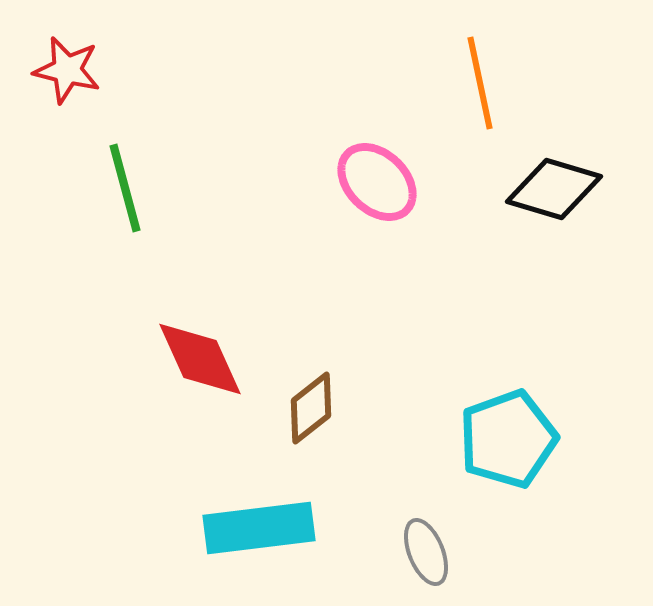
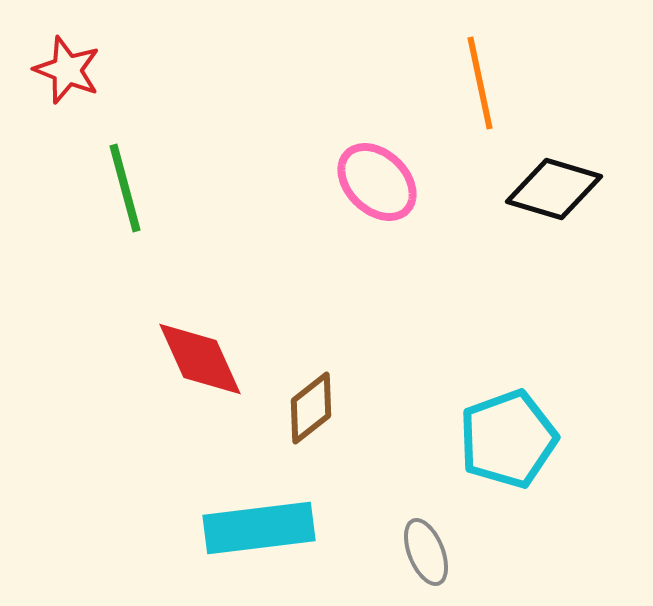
red star: rotated 8 degrees clockwise
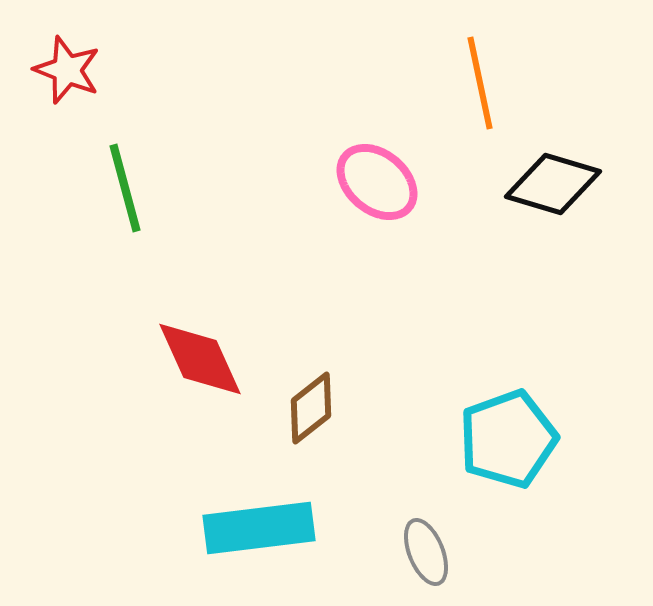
pink ellipse: rotated 4 degrees counterclockwise
black diamond: moved 1 px left, 5 px up
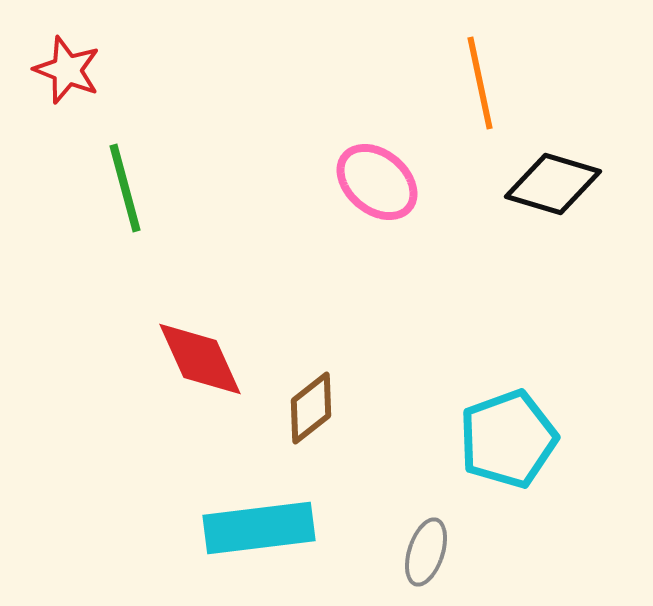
gray ellipse: rotated 40 degrees clockwise
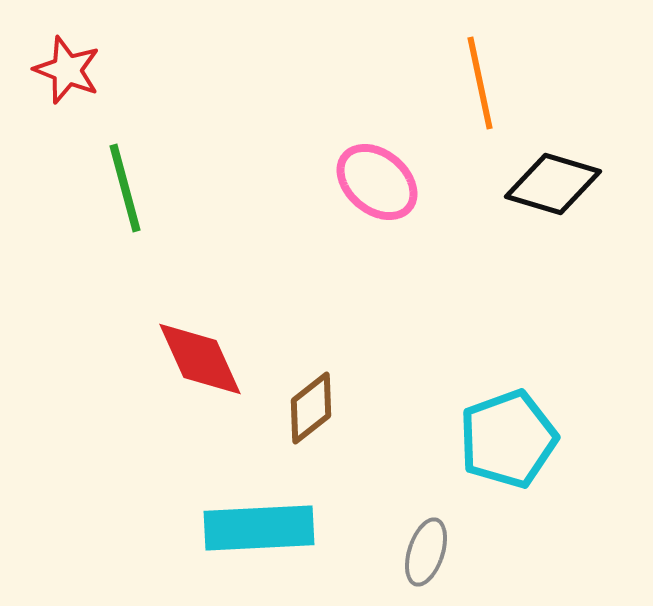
cyan rectangle: rotated 4 degrees clockwise
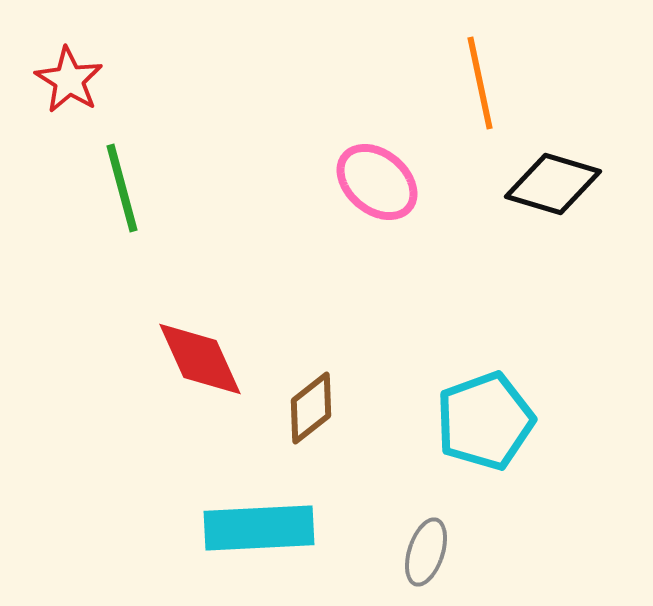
red star: moved 2 px right, 10 px down; rotated 10 degrees clockwise
green line: moved 3 px left
cyan pentagon: moved 23 px left, 18 px up
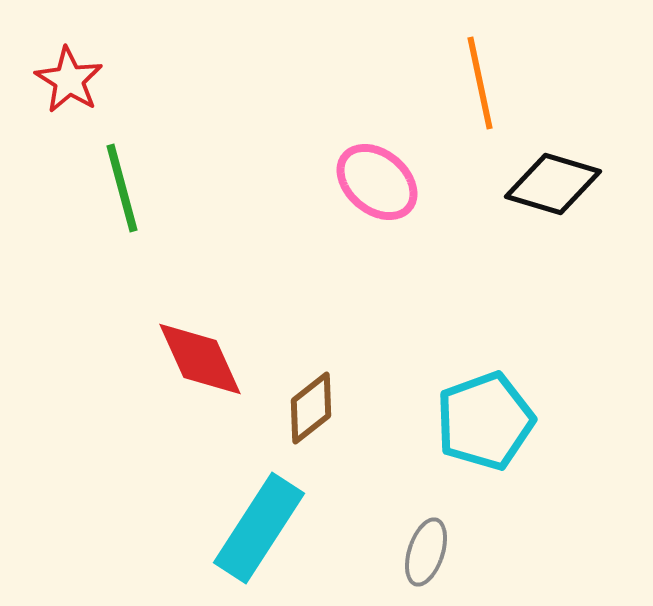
cyan rectangle: rotated 54 degrees counterclockwise
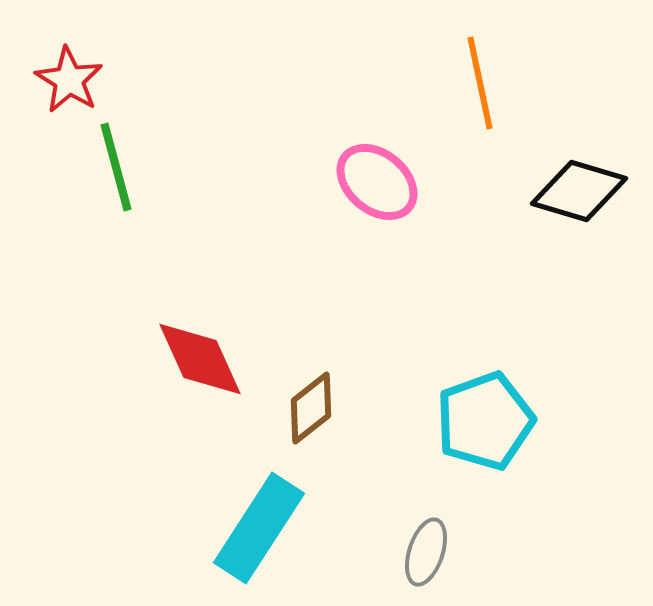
black diamond: moved 26 px right, 7 px down
green line: moved 6 px left, 21 px up
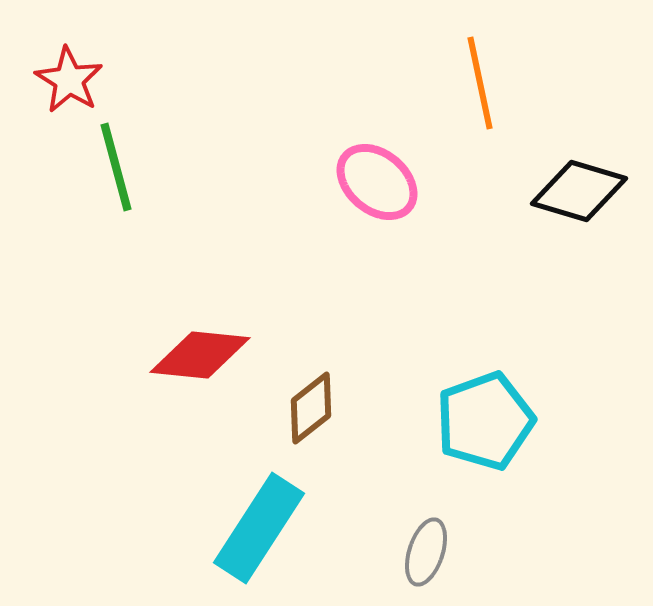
red diamond: moved 4 px up; rotated 60 degrees counterclockwise
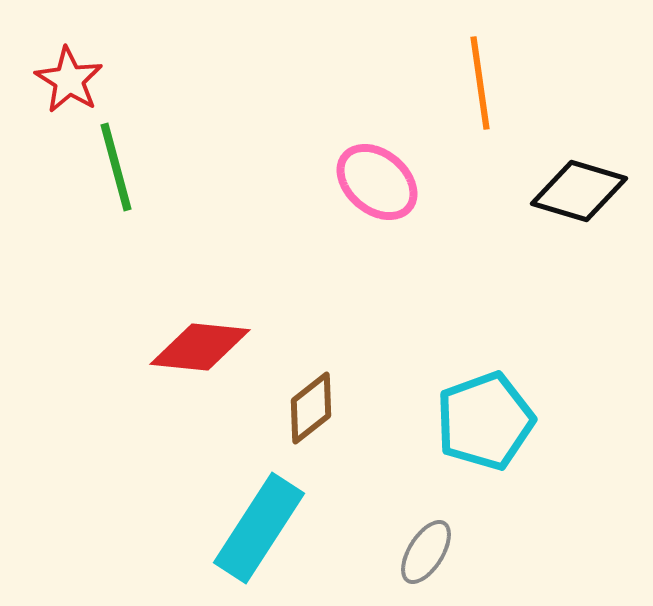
orange line: rotated 4 degrees clockwise
red diamond: moved 8 px up
gray ellipse: rotated 14 degrees clockwise
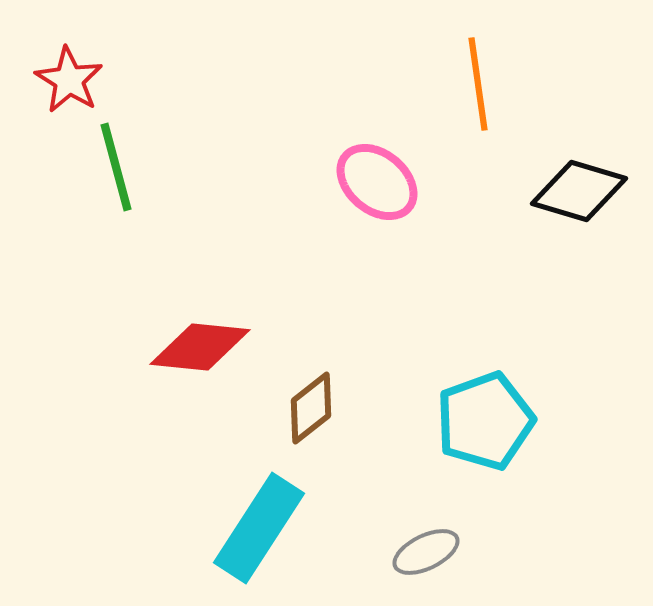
orange line: moved 2 px left, 1 px down
gray ellipse: rotated 32 degrees clockwise
